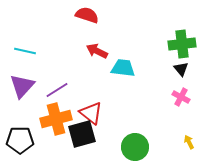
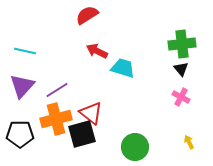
red semicircle: rotated 50 degrees counterclockwise
cyan trapezoid: rotated 10 degrees clockwise
black pentagon: moved 6 px up
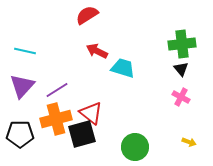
yellow arrow: rotated 136 degrees clockwise
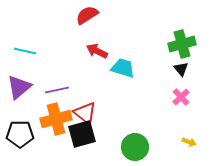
green cross: rotated 8 degrees counterclockwise
purple triangle: moved 3 px left, 1 px down; rotated 8 degrees clockwise
purple line: rotated 20 degrees clockwise
pink cross: rotated 18 degrees clockwise
red triangle: moved 6 px left
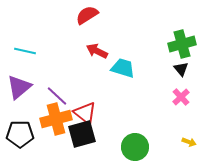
purple line: moved 6 px down; rotated 55 degrees clockwise
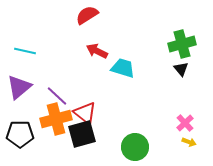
pink cross: moved 4 px right, 26 px down
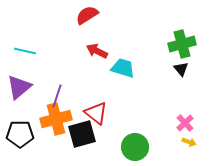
purple line: rotated 65 degrees clockwise
red triangle: moved 11 px right
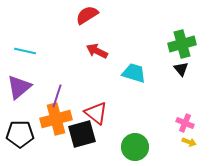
cyan trapezoid: moved 11 px right, 5 px down
pink cross: rotated 24 degrees counterclockwise
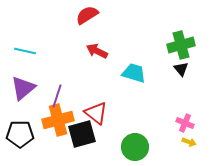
green cross: moved 1 px left, 1 px down
purple triangle: moved 4 px right, 1 px down
orange cross: moved 2 px right, 1 px down
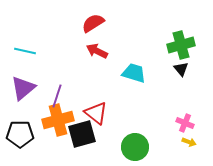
red semicircle: moved 6 px right, 8 px down
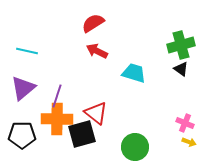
cyan line: moved 2 px right
black triangle: rotated 14 degrees counterclockwise
orange cross: moved 1 px left, 1 px up; rotated 16 degrees clockwise
black pentagon: moved 2 px right, 1 px down
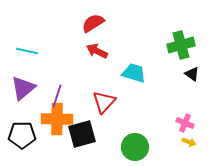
black triangle: moved 11 px right, 5 px down
red triangle: moved 8 px right, 11 px up; rotated 35 degrees clockwise
